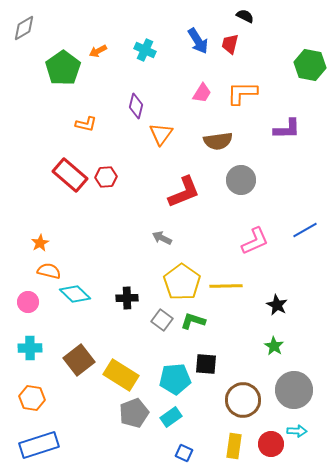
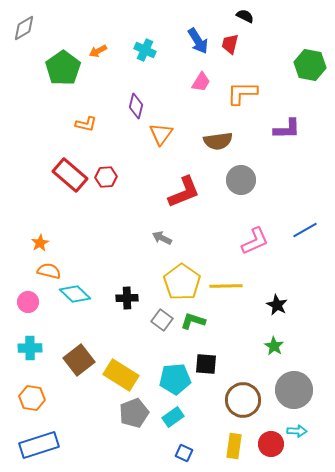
pink trapezoid at (202, 93): moved 1 px left, 11 px up
cyan rectangle at (171, 417): moved 2 px right
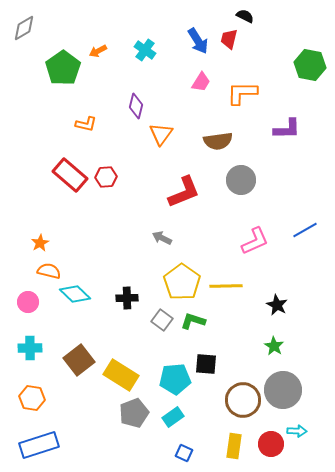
red trapezoid at (230, 44): moved 1 px left, 5 px up
cyan cross at (145, 50): rotated 10 degrees clockwise
gray circle at (294, 390): moved 11 px left
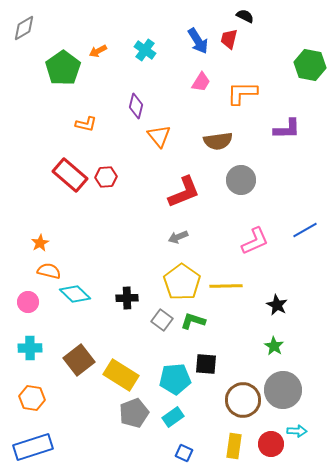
orange triangle at (161, 134): moved 2 px left, 2 px down; rotated 15 degrees counterclockwise
gray arrow at (162, 238): moved 16 px right, 1 px up; rotated 48 degrees counterclockwise
blue rectangle at (39, 445): moved 6 px left, 2 px down
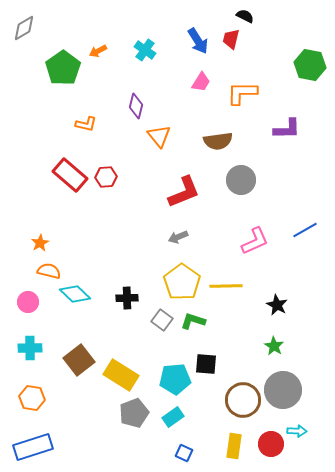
red trapezoid at (229, 39): moved 2 px right
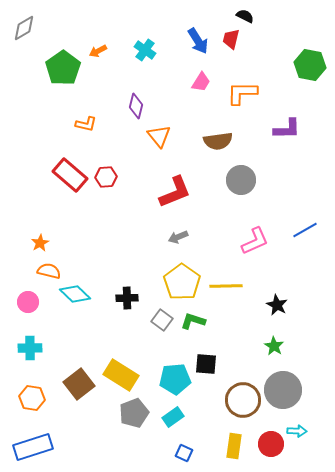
red L-shape at (184, 192): moved 9 px left
brown square at (79, 360): moved 24 px down
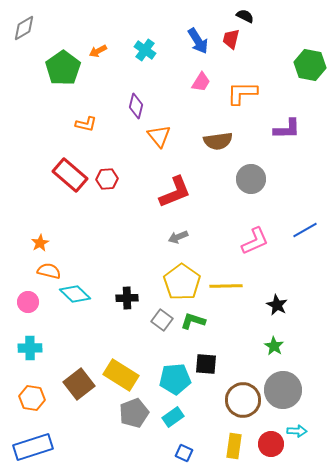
red hexagon at (106, 177): moved 1 px right, 2 px down
gray circle at (241, 180): moved 10 px right, 1 px up
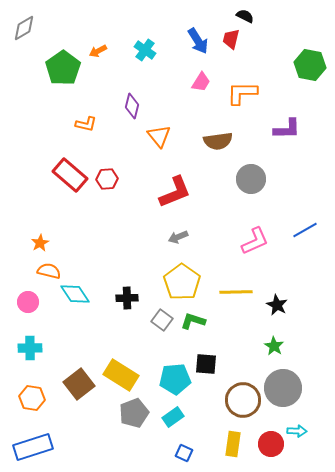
purple diamond at (136, 106): moved 4 px left
yellow line at (226, 286): moved 10 px right, 6 px down
cyan diamond at (75, 294): rotated 12 degrees clockwise
gray circle at (283, 390): moved 2 px up
yellow rectangle at (234, 446): moved 1 px left, 2 px up
